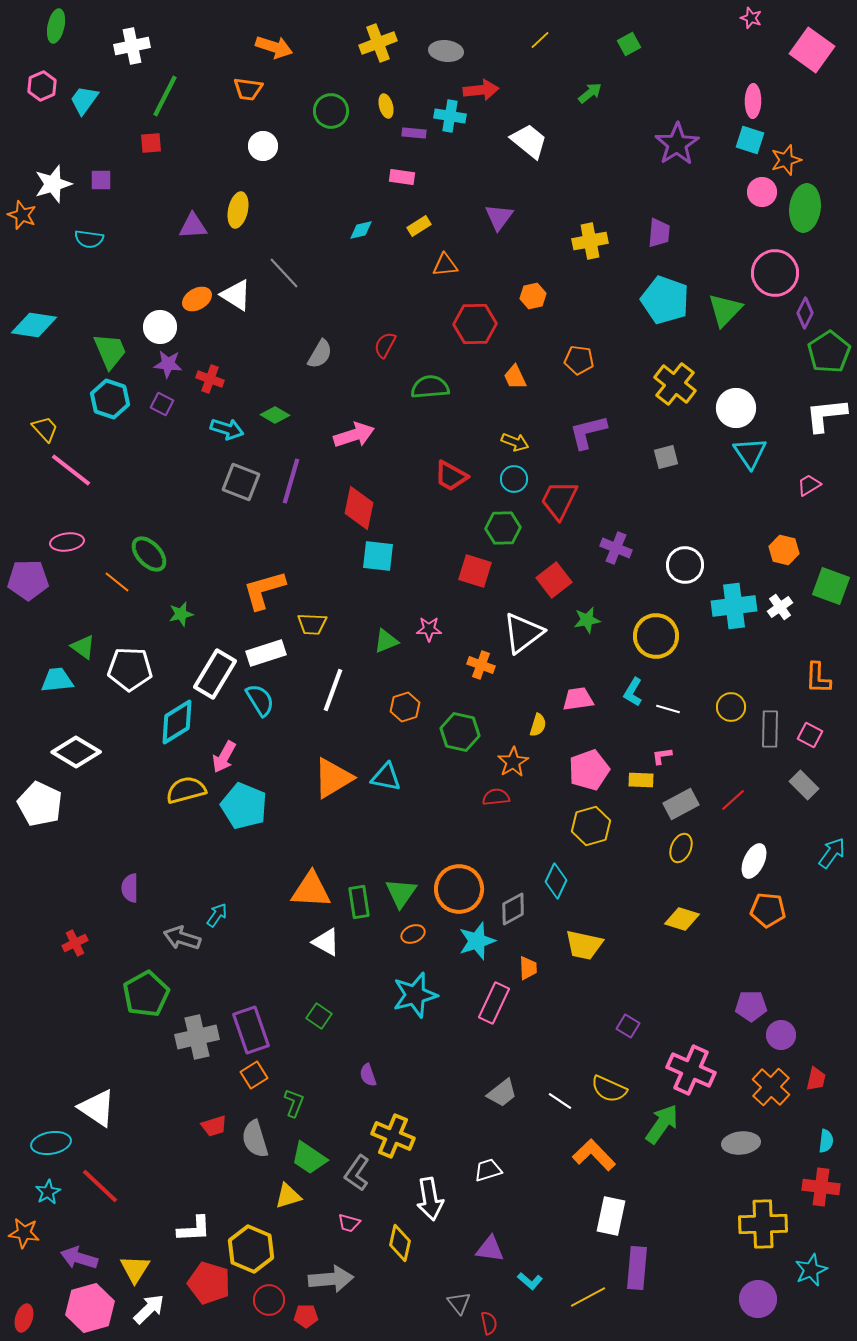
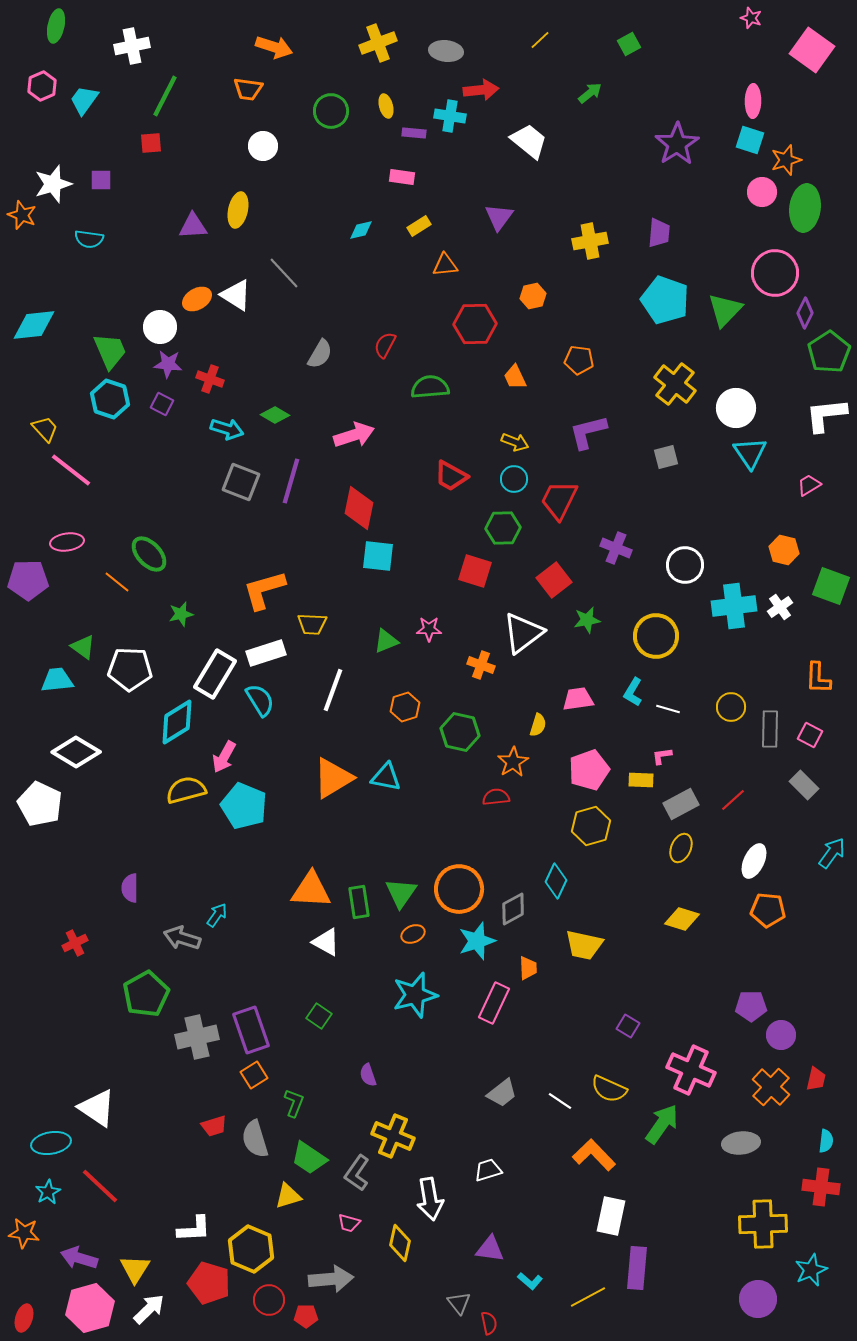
cyan diamond at (34, 325): rotated 15 degrees counterclockwise
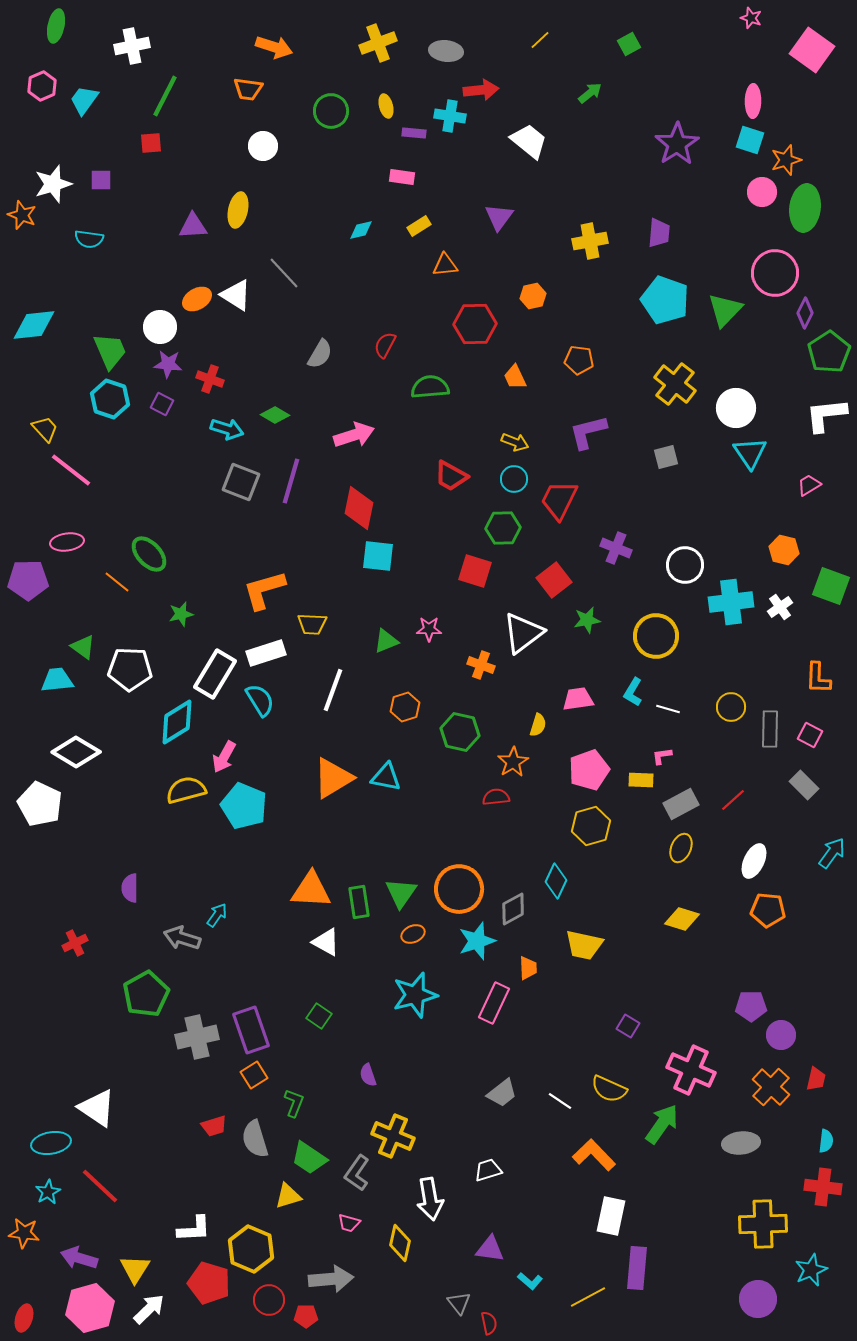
cyan cross at (734, 606): moved 3 px left, 4 px up
red cross at (821, 1187): moved 2 px right
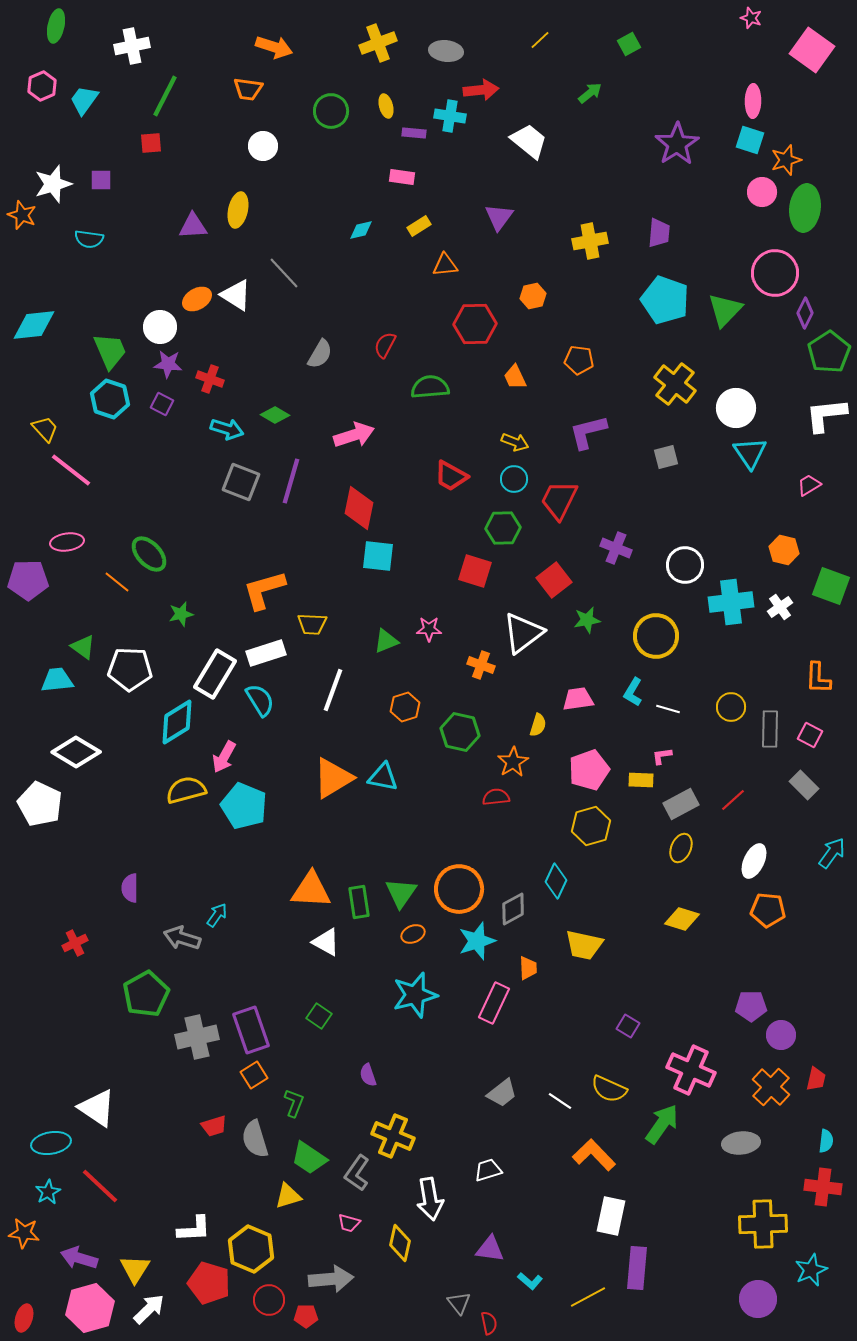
cyan triangle at (386, 777): moved 3 px left
